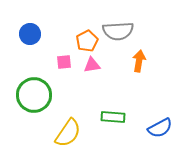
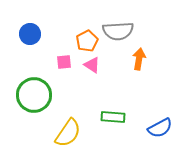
orange arrow: moved 2 px up
pink triangle: rotated 42 degrees clockwise
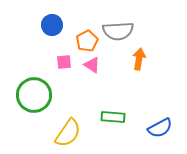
blue circle: moved 22 px right, 9 px up
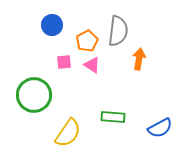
gray semicircle: rotated 80 degrees counterclockwise
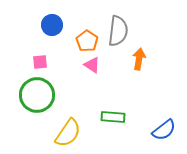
orange pentagon: rotated 10 degrees counterclockwise
pink square: moved 24 px left
green circle: moved 3 px right
blue semicircle: moved 4 px right, 2 px down; rotated 10 degrees counterclockwise
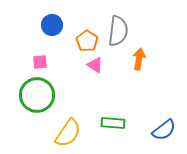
pink triangle: moved 3 px right
green rectangle: moved 6 px down
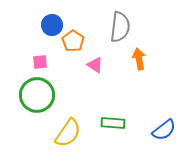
gray semicircle: moved 2 px right, 4 px up
orange pentagon: moved 14 px left
orange arrow: rotated 20 degrees counterclockwise
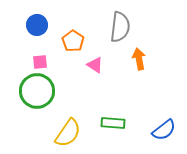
blue circle: moved 15 px left
green circle: moved 4 px up
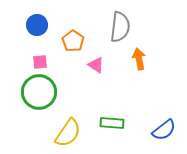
pink triangle: moved 1 px right
green circle: moved 2 px right, 1 px down
green rectangle: moved 1 px left
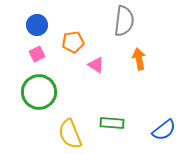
gray semicircle: moved 4 px right, 6 px up
orange pentagon: moved 1 px down; rotated 30 degrees clockwise
pink square: moved 3 px left, 8 px up; rotated 21 degrees counterclockwise
yellow semicircle: moved 2 px right, 1 px down; rotated 124 degrees clockwise
